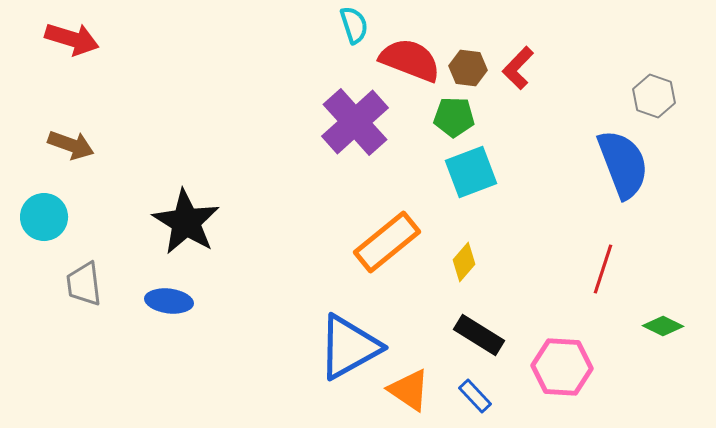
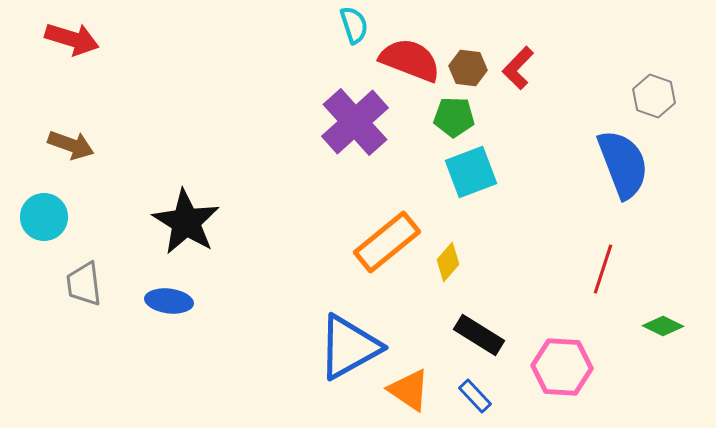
yellow diamond: moved 16 px left
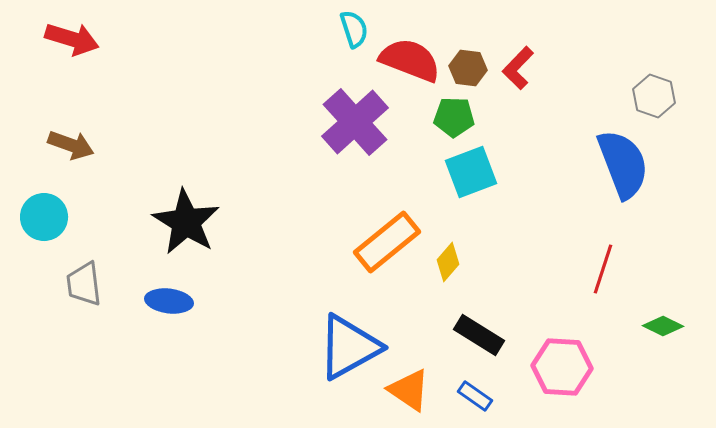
cyan semicircle: moved 4 px down
blue rectangle: rotated 12 degrees counterclockwise
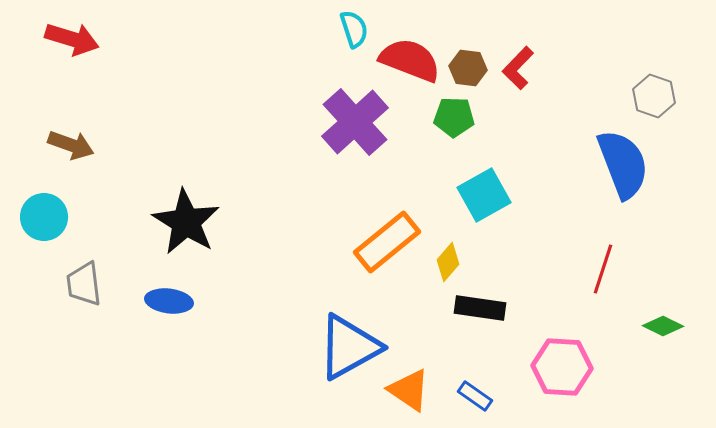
cyan square: moved 13 px right, 23 px down; rotated 8 degrees counterclockwise
black rectangle: moved 1 px right, 27 px up; rotated 24 degrees counterclockwise
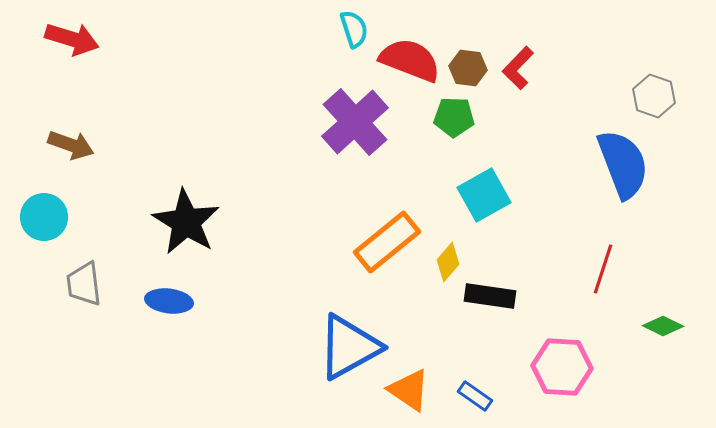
black rectangle: moved 10 px right, 12 px up
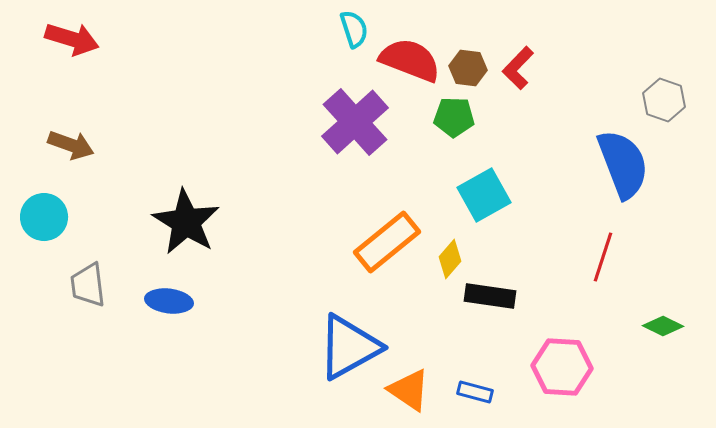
gray hexagon: moved 10 px right, 4 px down
yellow diamond: moved 2 px right, 3 px up
red line: moved 12 px up
gray trapezoid: moved 4 px right, 1 px down
blue rectangle: moved 4 px up; rotated 20 degrees counterclockwise
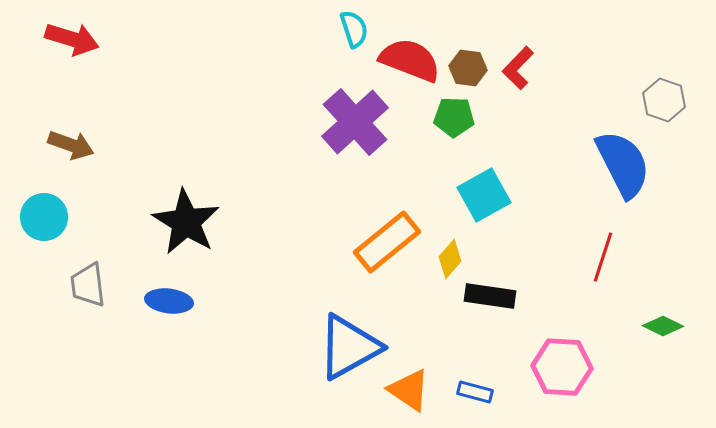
blue semicircle: rotated 6 degrees counterclockwise
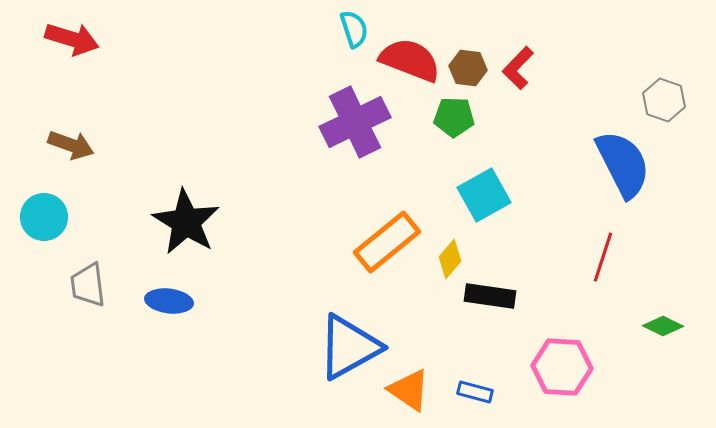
purple cross: rotated 16 degrees clockwise
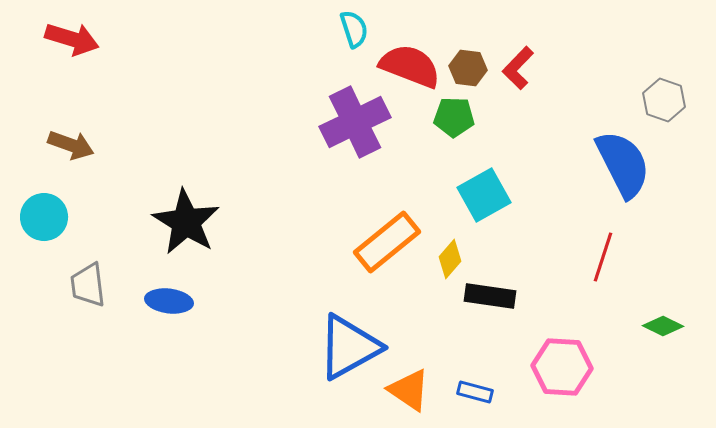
red semicircle: moved 6 px down
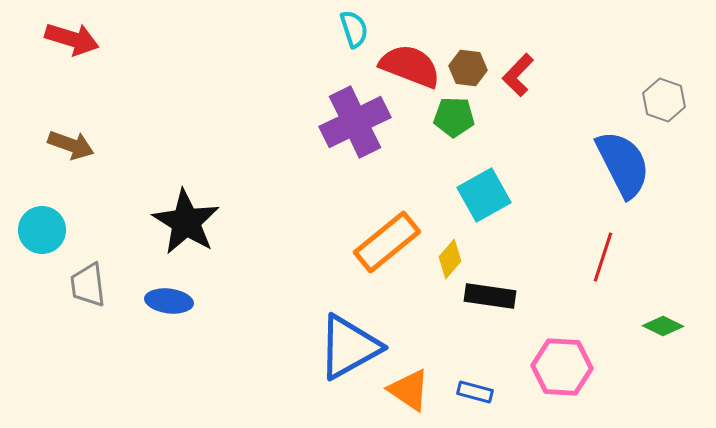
red L-shape: moved 7 px down
cyan circle: moved 2 px left, 13 px down
